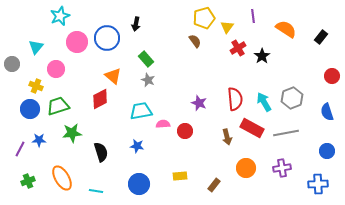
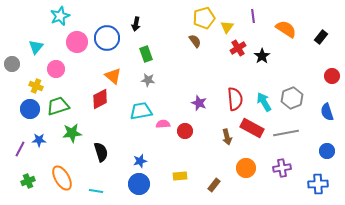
green rectangle at (146, 59): moved 5 px up; rotated 21 degrees clockwise
gray star at (148, 80): rotated 16 degrees counterclockwise
blue star at (137, 146): moved 3 px right, 15 px down; rotated 24 degrees counterclockwise
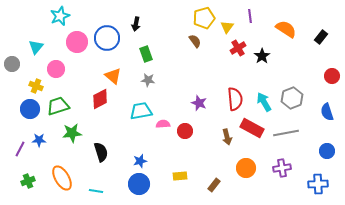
purple line at (253, 16): moved 3 px left
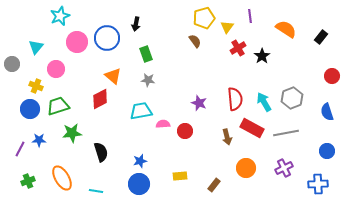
purple cross at (282, 168): moved 2 px right; rotated 18 degrees counterclockwise
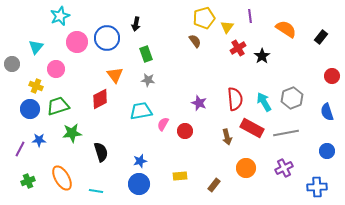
orange triangle at (113, 76): moved 2 px right, 1 px up; rotated 12 degrees clockwise
pink semicircle at (163, 124): rotated 56 degrees counterclockwise
blue cross at (318, 184): moved 1 px left, 3 px down
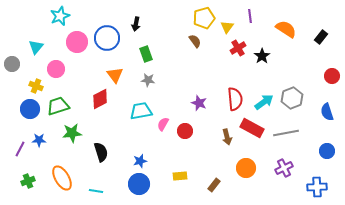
cyan arrow at (264, 102): rotated 84 degrees clockwise
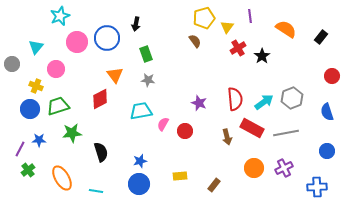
orange circle at (246, 168): moved 8 px right
green cross at (28, 181): moved 11 px up; rotated 16 degrees counterclockwise
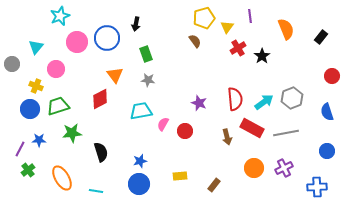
orange semicircle at (286, 29): rotated 35 degrees clockwise
